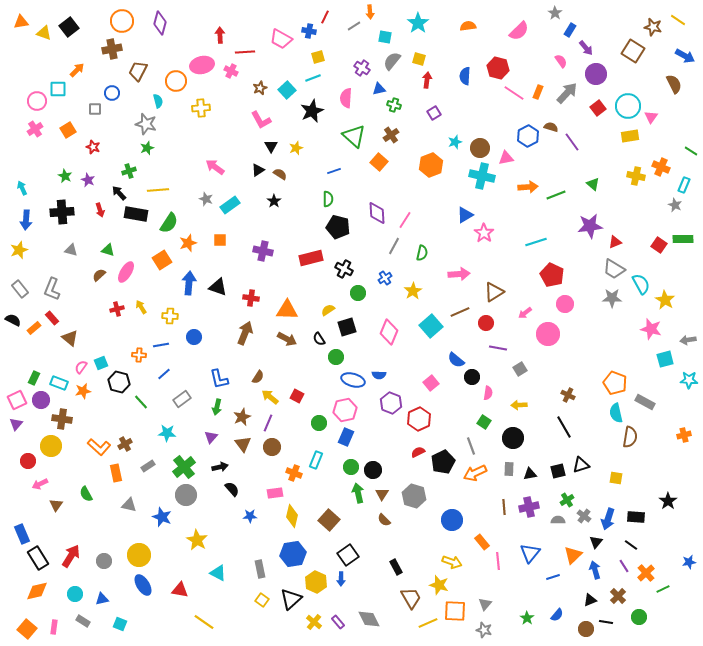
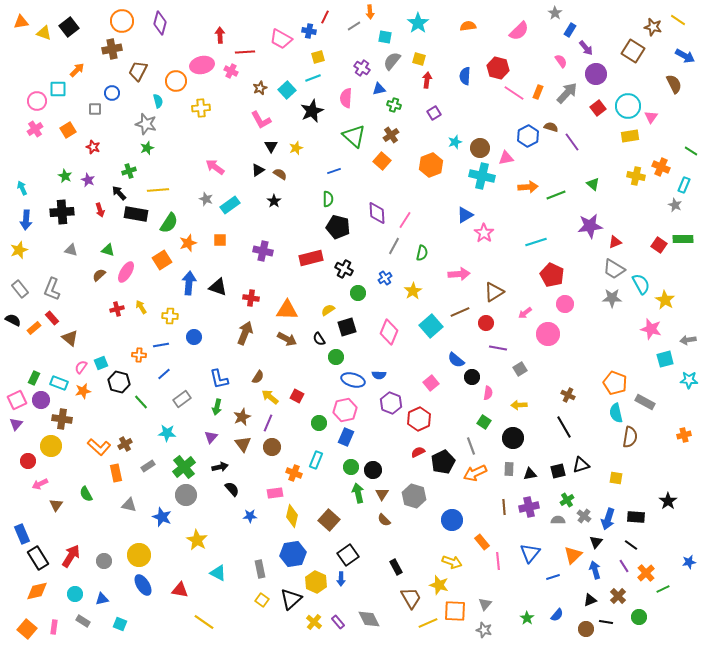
orange square at (379, 162): moved 3 px right, 1 px up
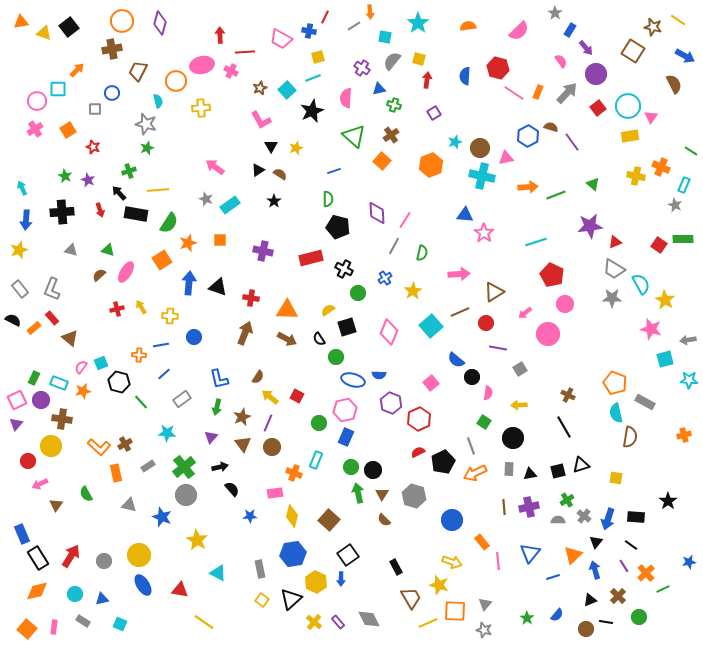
blue triangle at (465, 215): rotated 36 degrees clockwise
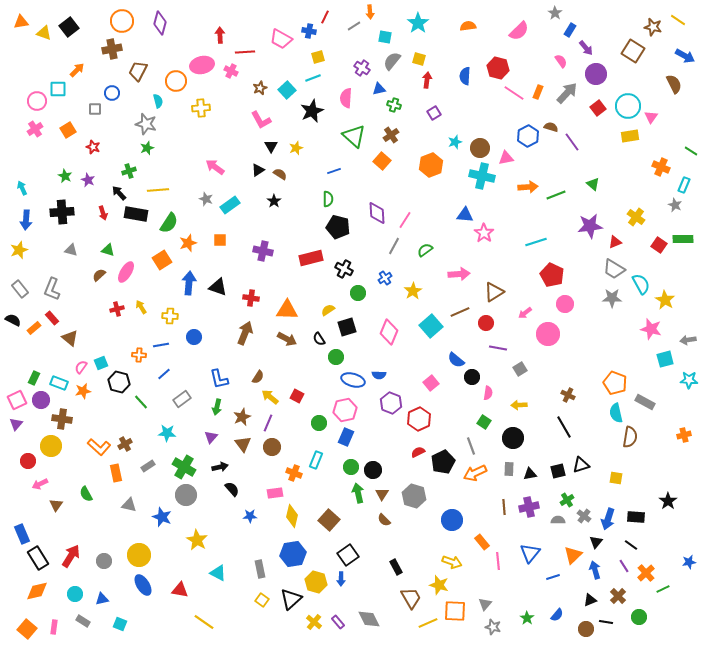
yellow cross at (636, 176): moved 41 px down; rotated 24 degrees clockwise
red arrow at (100, 210): moved 3 px right, 3 px down
green semicircle at (422, 253): moved 3 px right, 3 px up; rotated 140 degrees counterclockwise
green cross at (184, 467): rotated 20 degrees counterclockwise
yellow hexagon at (316, 582): rotated 10 degrees counterclockwise
gray star at (484, 630): moved 9 px right, 3 px up
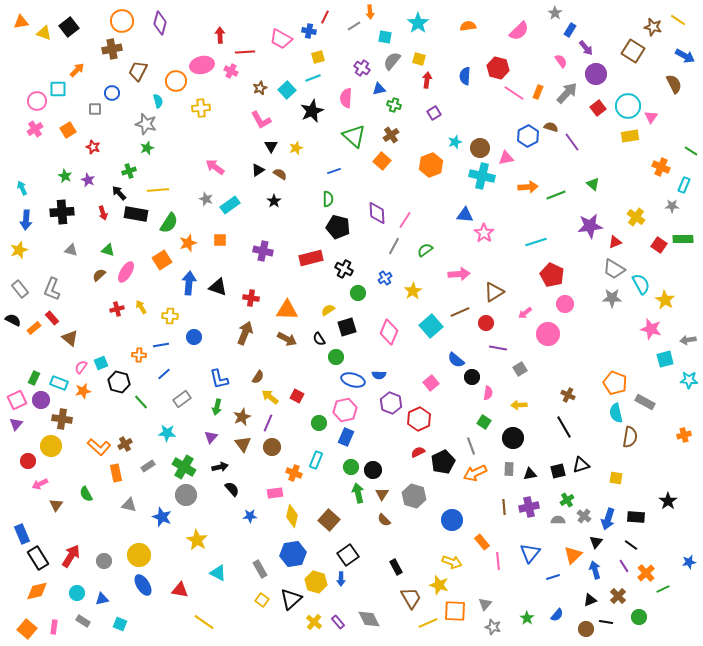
gray star at (675, 205): moved 3 px left, 1 px down; rotated 24 degrees counterclockwise
gray rectangle at (260, 569): rotated 18 degrees counterclockwise
cyan circle at (75, 594): moved 2 px right, 1 px up
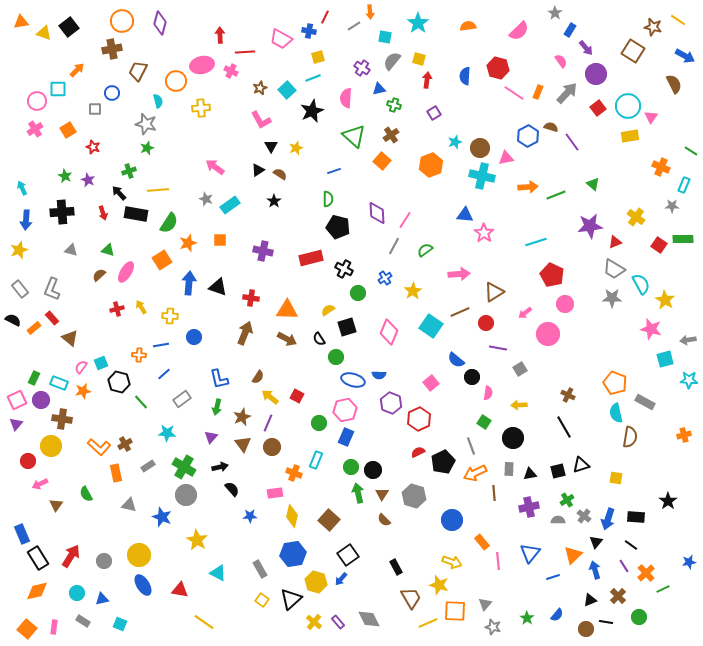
cyan square at (431, 326): rotated 15 degrees counterclockwise
brown line at (504, 507): moved 10 px left, 14 px up
blue arrow at (341, 579): rotated 40 degrees clockwise
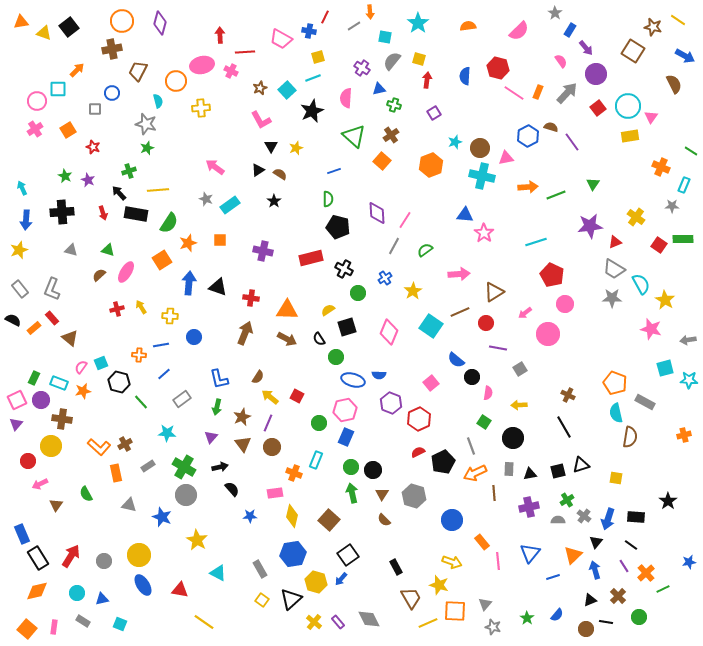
green triangle at (593, 184): rotated 24 degrees clockwise
cyan square at (665, 359): moved 9 px down
green arrow at (358, 493): moved 6 px left
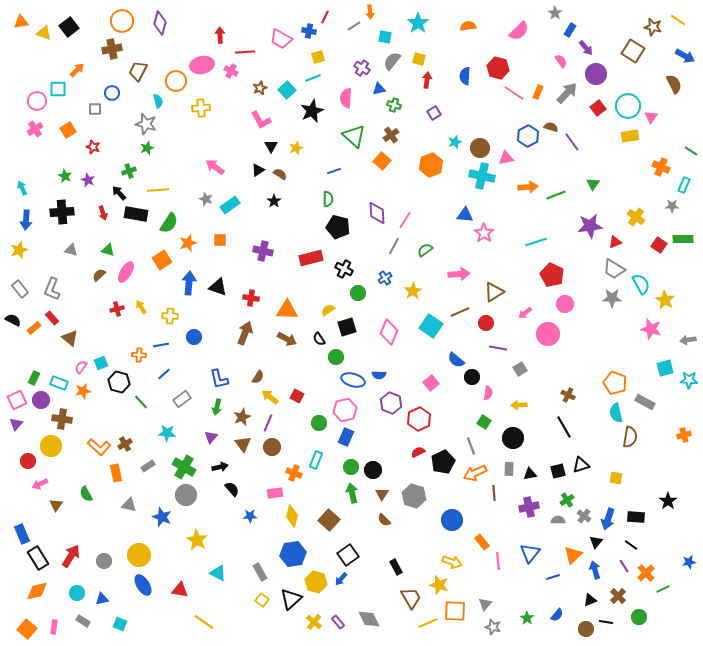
gray rectangle at (260, 569): moved 3 px down
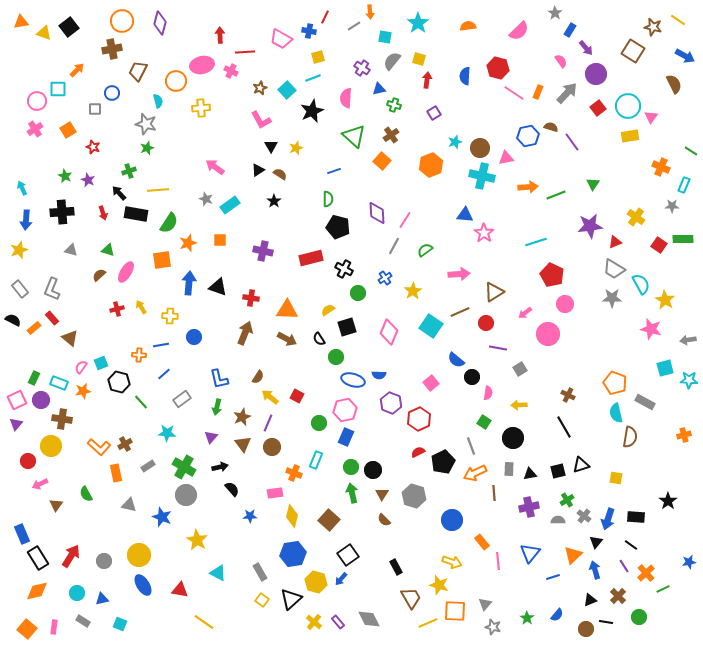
blue hexagon at (528, 136): rotated 15 degrees clockwise
orange square at (162, 260): rotated 24 degrees clockwise
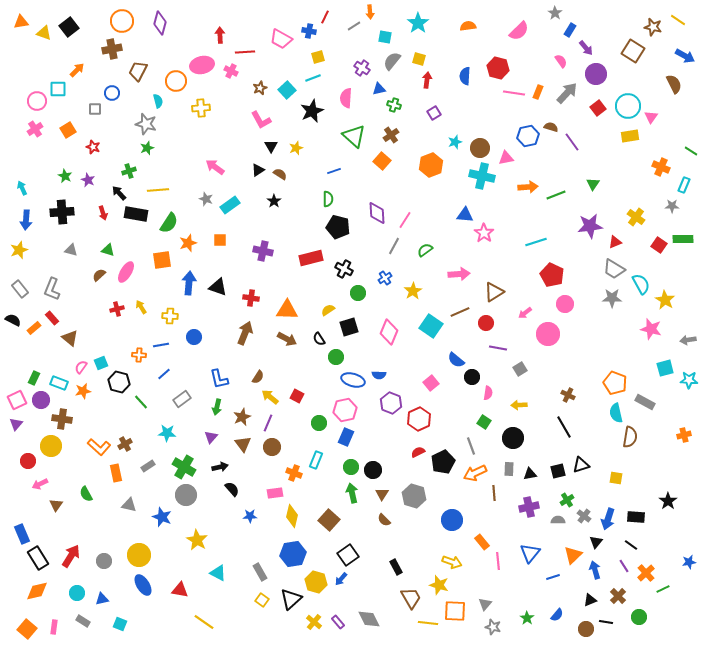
pink line at (514, 93): rotated 25 degrees counterclockwise
black square at (347, 327): moved 2 px right
yellow line at (428, 623): rotated 30 degrees clockwise
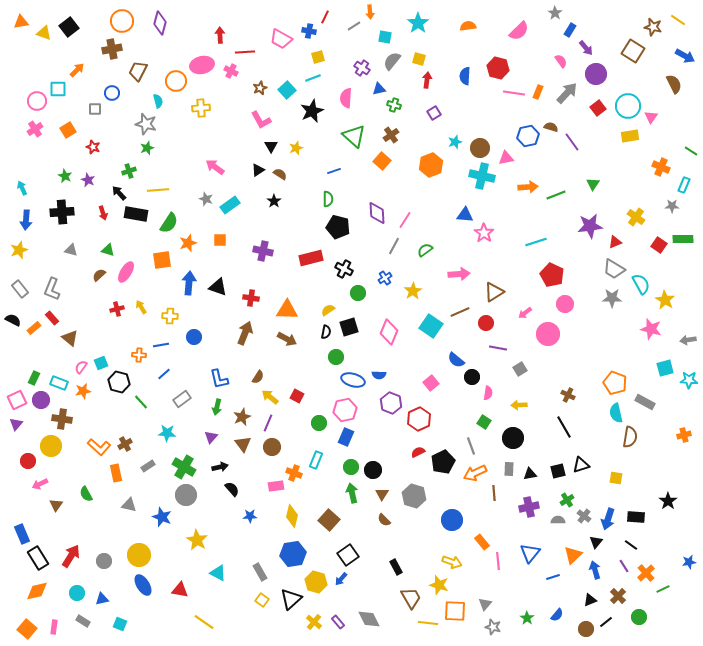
black semicircle at (319, 339): moved 7 px right, 7 px up; rotated 136 degrees counterclockwise
pink rectangle at (275, 493): moved 1 px right, 7 px up
black line at (606, 622): rotated 48 degrees counterclockwise
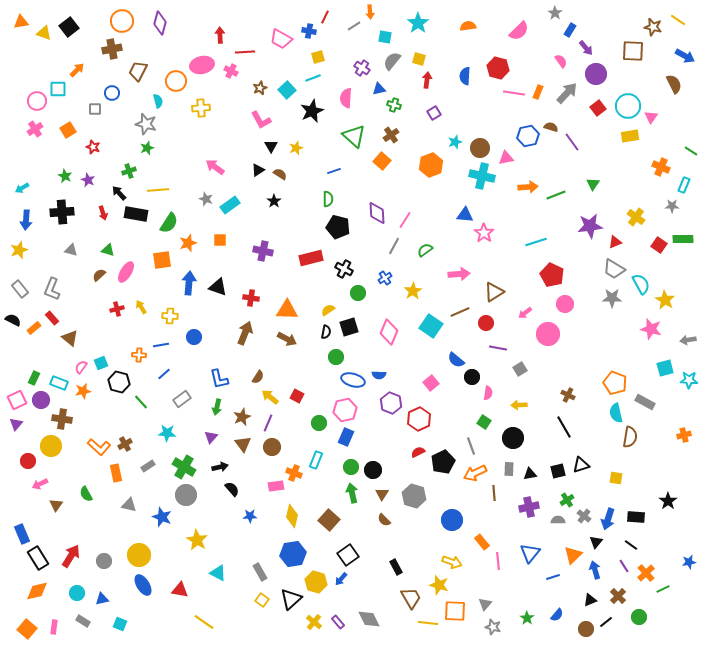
brown square at (633, 51): rotated 30 degrees counterclockwise
cyan arrow at (22, 188): rotated 96 degrees counterclockwise
